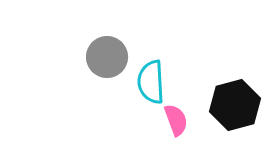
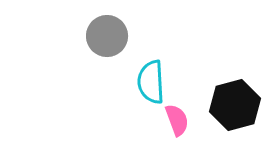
gray circle: moved 21 px up
pink semicircle: moved 1 px right
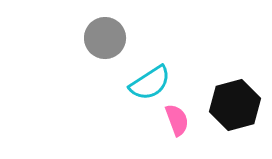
gray circle: moved 2 px left, 2 px down
cyan semicircle: moved 1 px left, 1 px down; rotated 120 degrees counterclockwise
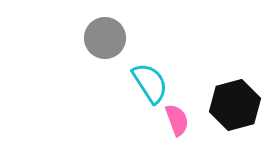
cyan semicircle: rotated 90 degrees counterclockwise
